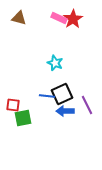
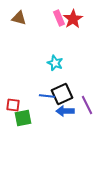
pink rectangle: rotated 42 degrees clockwise
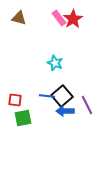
pink rectangle: rotated 14 degrees counterclockwise
black square: moved 2 px down; rotated 15 degrees counterclockwise
red square: moved 2 px right, 5 px up
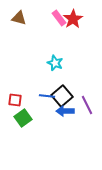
green square: rotated 24 degrees counterclockwise
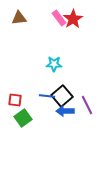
brown triangle: rotated 21 degrees counterclockwise
cyan star: moved 1 px left, 1 px down; rotated 21 degrees counterclockwise
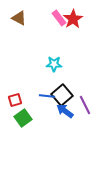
brown triangle: rotated 35 degrees clockwise
black square: moved 1 px up
red square: rotated 24 degrees counterclockwise
purple line: moved 2 px left
blue arrow: rotated 36 degrees clockwise
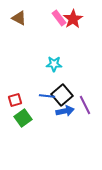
blue arrow: rotated 132 degrees clockwise
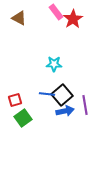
pink rectangle: moved 3 px left, 6 px up
blue line: moved 2 px up
purple line: rotated 18 degrees clockwise
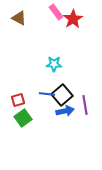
red square: moved 3 px right
